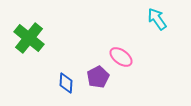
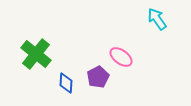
green cross: moved 7 px right, 16 px down
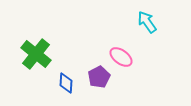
cyan arrow: moved 10 px left, 3 px down
purple pentagon: moved 1 px right
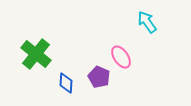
pink ellipse: rotated 20 degrees clockwise
purple pentagon: rotated 20 degrees counterclockwise
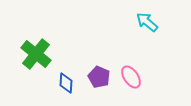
cyan arrow: rotated 15 degrees counterclockwise
pink ellipse: moved 10 px right, 20 px down
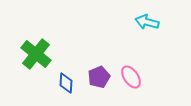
cyan arrow: rotated 25 degrees counterclockwise
purple pentagon: rotated 25 degrees clockwise
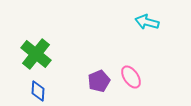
purple pentagon: moved 4 px down
blue diamond: moved 28 px left, 8 px down
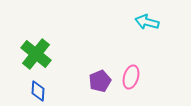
pink ellipse: rotated 50 degrees clockwise
purple pentagon: moved 1 px right
